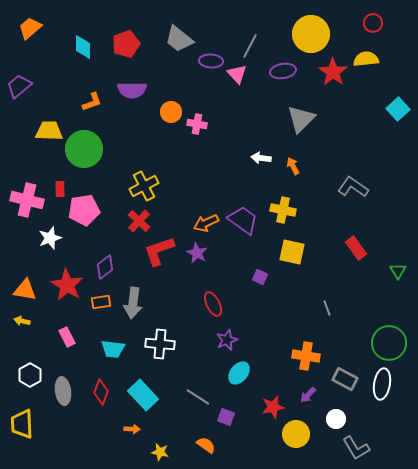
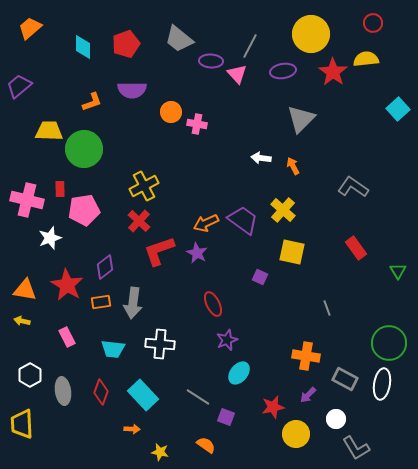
yellow cross at (283, 210): rotated 30 degrees clockwise
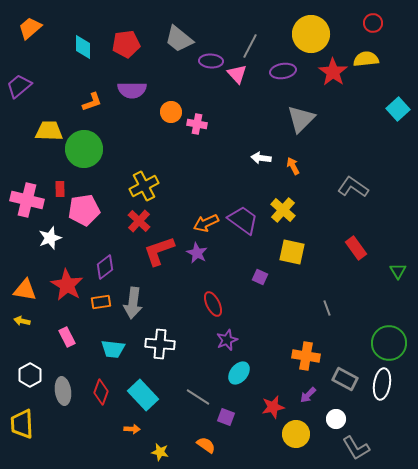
red pentagon at (126, 44): rotated 12 degrees clockwise
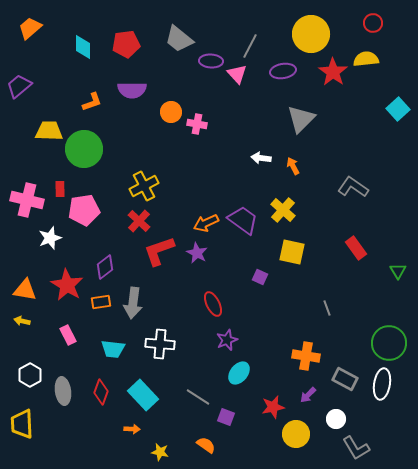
pink rectangle at (67, 337): moved 1 px right, 2 px up
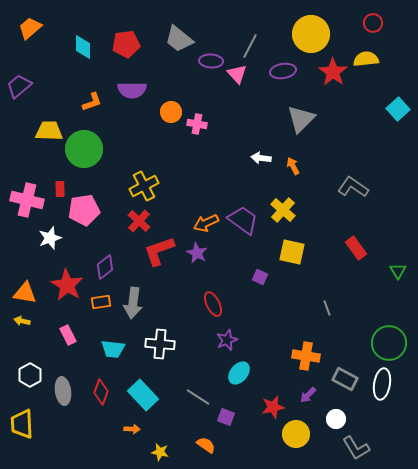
orange triangle at (25, 290): moved 3 px down
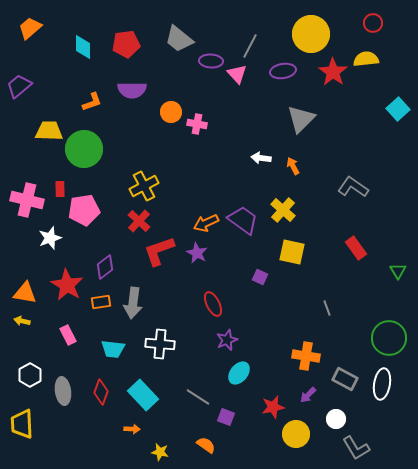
green circle at (389, 343): moved 5 px up
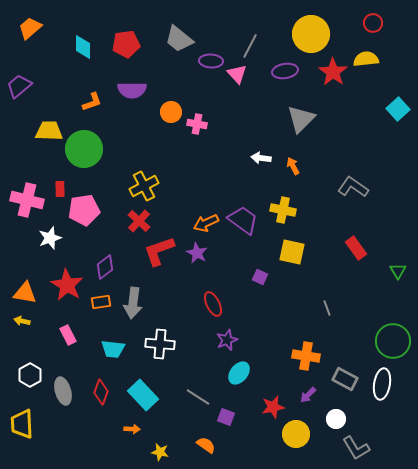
purple ellipse at (283, 71): moved 2 px right
yellow cross at (283, 210): rotated 30 degrees counterclockwise
green circle at (389, 338): moved 4 px right, 3 px down
gray ellipse at (63, 391): rotated 8 degrees counterclockwise
